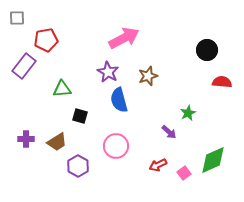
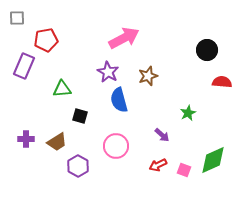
purple rectangle: rotated 15 degrees counterclockwise
purple arrow: moved 7 px left, 3 px down
pink square: moved 3 px up; rotated 32 degrees counterclockwise
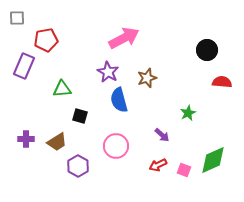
brown star: moved 1 px left, 2 px down
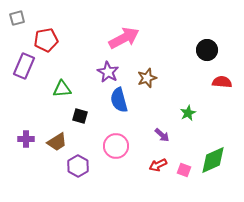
gray square: rotated 14 degrees counterclockwise
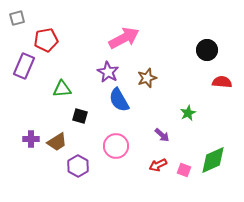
blue semicircle: rotated 15 degrees counterclockwise
purple cross: moved 5 px right
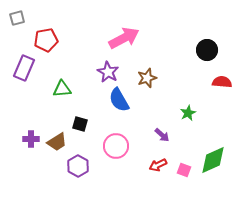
purple rectangle: moved 2 px down
black square: moved 8 px down
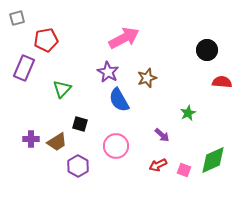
green triangle: rotated 42 degrees counterclockwise
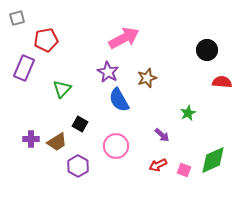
black square: rotated 14 degrees clockwise
